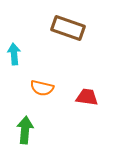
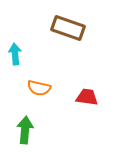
cyan arrow: moved 1 px right
orange semicircle: moved 3 px left
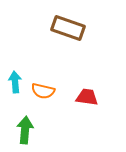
cyan arrow: moved 28 px down
orange semicircle: moved 4 px right, 3 px down
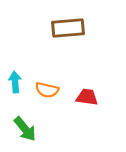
brown rectangle: rotated 24 degrees counterclockwise
orange semicircle: moved 4 px right, 1 px up
green arrow: moved 1 px up; rotated 136 degrees clockwise
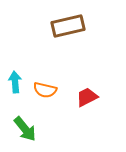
brown rectangle: moved 2 px up; rotated 8 degrees counterclockwise
orange semicircle: moved 2 px left
red trapezoid: rotated 35 degrees counterclockwise
